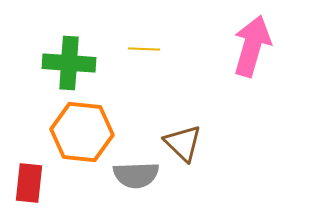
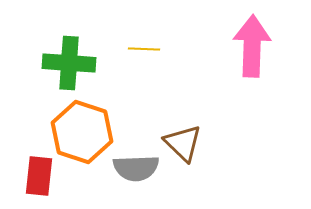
pink arrow: rotated 14 degrees counterclockwise
orange hexagon: rotated 12 degrees clockwise
gray semicircle: moved 7 px up
red rectangle: moved 10 px right, 7 px up
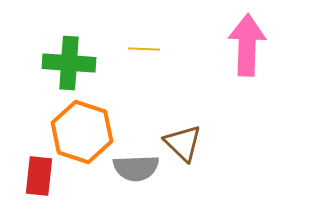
pink arrow: moved 5 px left, 1 px up
